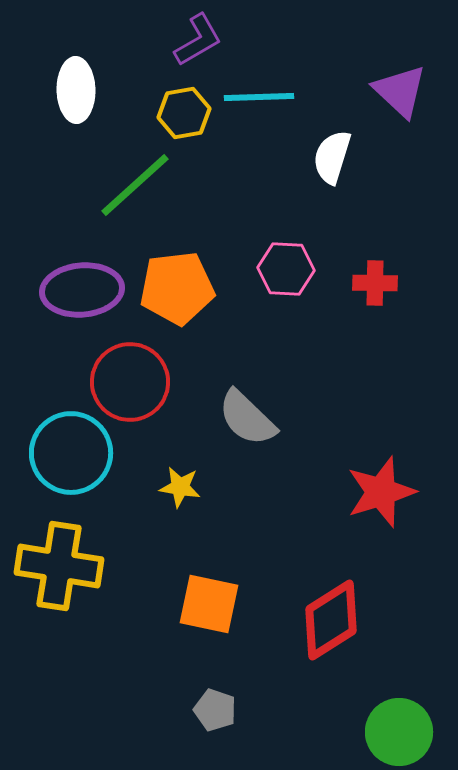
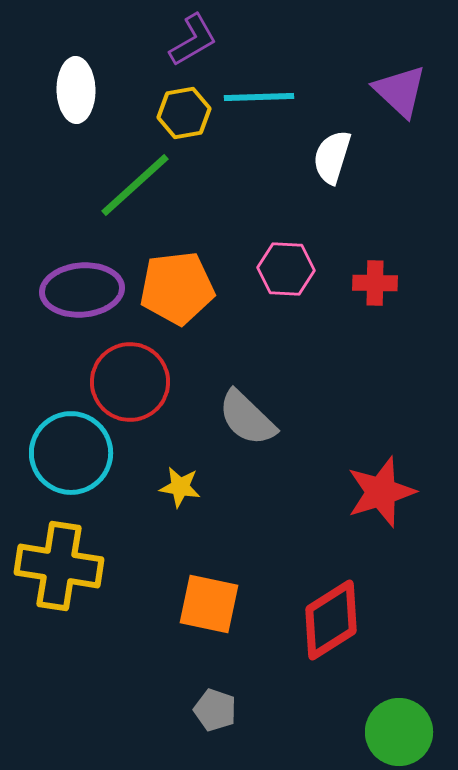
purple L-shape: moved 5 px left
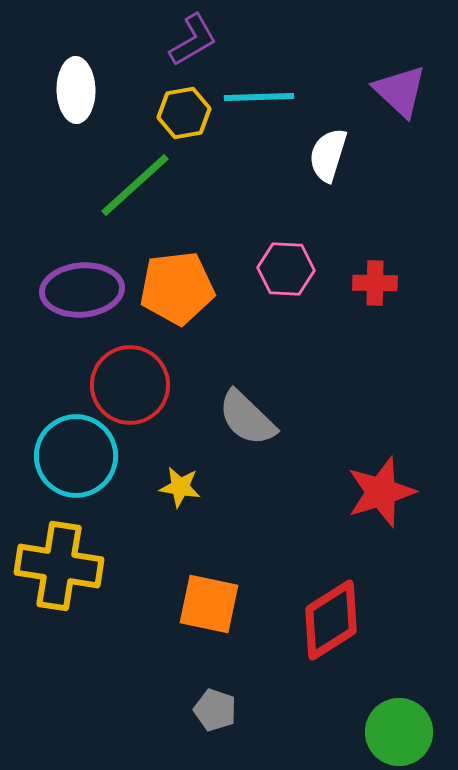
white semicircle: moved 4 px left, 2 px up
red circle: moved 3 px down
cyan circle: moved 5 px right, 3 px down
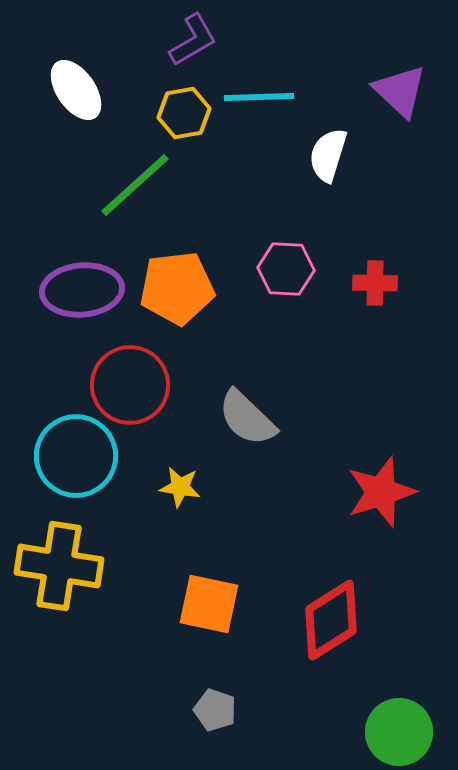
white ellipse: rotated 34 degrees counterclockwise
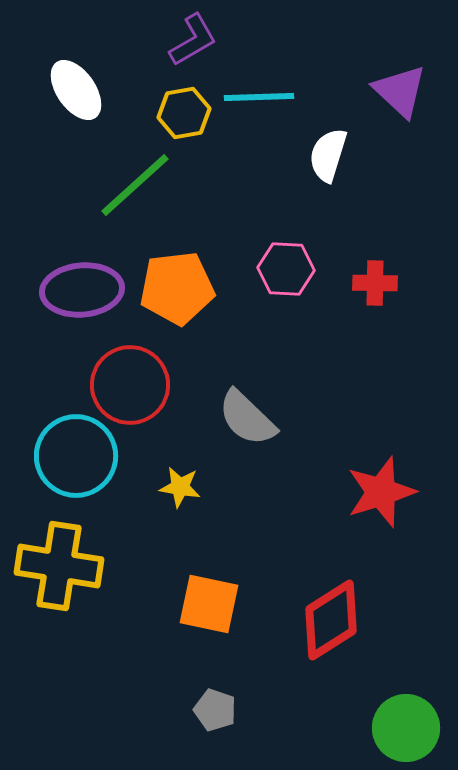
green circle: moved 7 px right, 4 px up
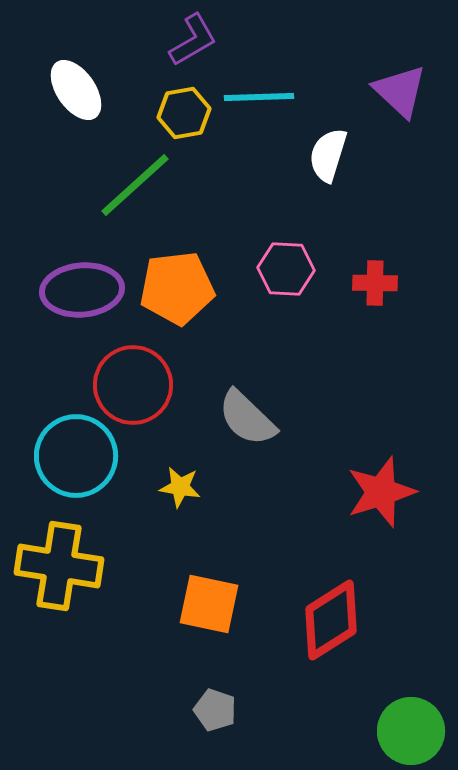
red circle: moved 3 px right
green circle: moved 5 px right, 3 px down
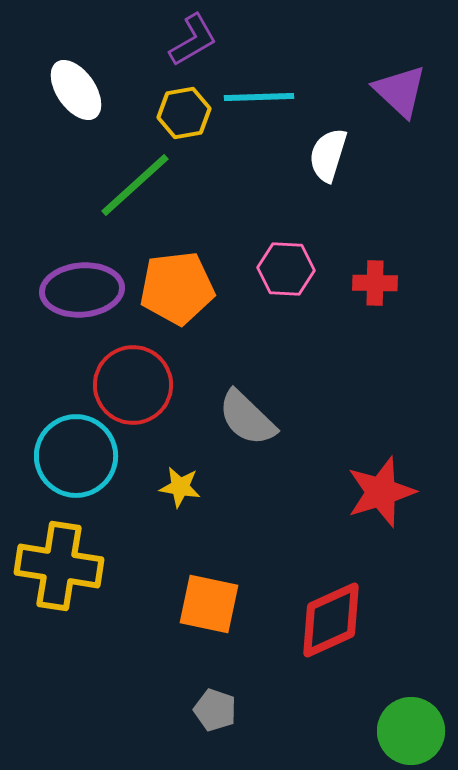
red diamond: rotated 8 degrees clockwise
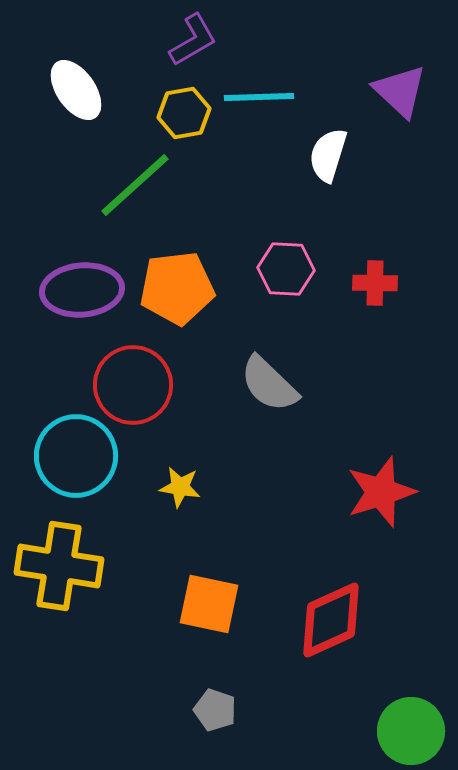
gray semicircle: moved 22 px right, 34 px up
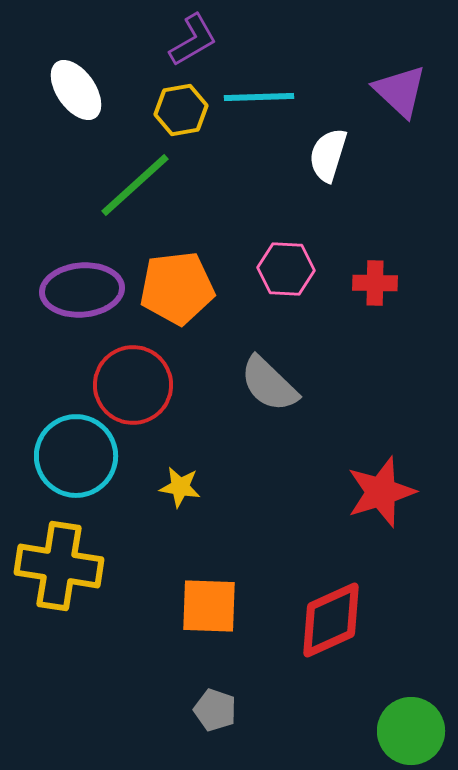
yellow hexagon: moved 3 px left, 3 px up
orange square: moved 2 px down; rotated 10 degrees counterclockwise
